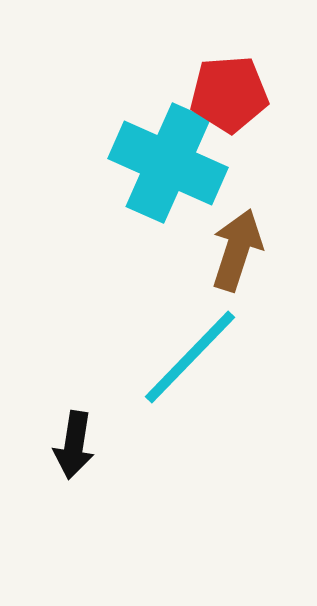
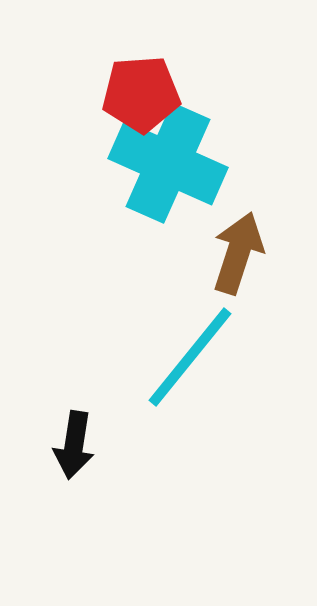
red pentagon: moved 88 px left
brown arrow: moved 1 px right, 3 px down
cyan line: rotated 5 degrees counterclockwise
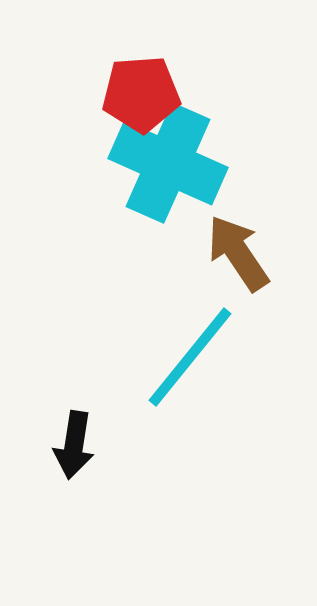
brown arrow: rotated 52 degrees counterclockwise
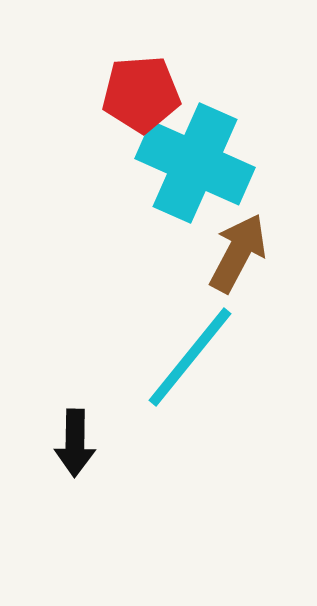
cyan cross: moved 27 px right
brown arrow: rotated 62 degrees clockwise
black arrow: moved 1 px right, 2 px up; rotated 8 degrees counterclockwise
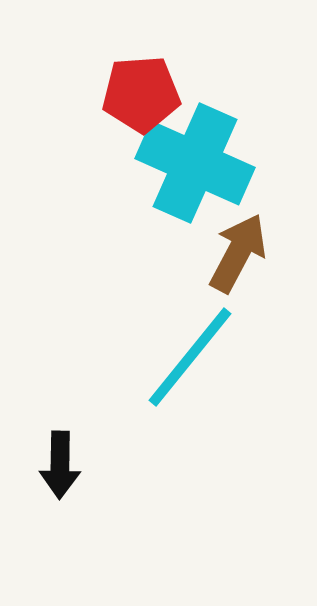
black arrow: moved 15 px left, 22 px down
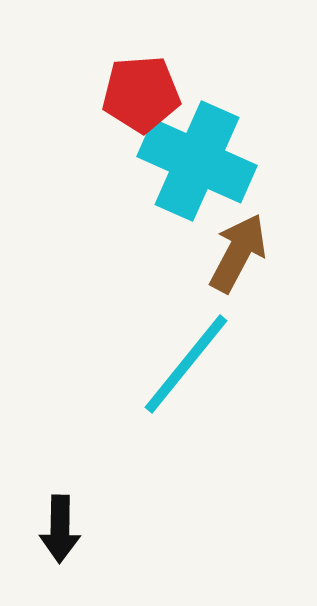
cyan cross: moved 2 px right, 2 px up
cyan line: moved 4 px left, 7 px down
black arrow: moved 64 px down
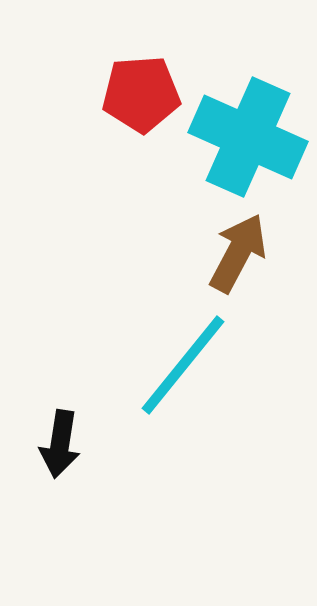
cyan cross: moved 51 px right, 24 px up
cyan line: moved 3 px left, 1 px down
black arrow: moved 85 px up; rotated 8 degrees clockwise
